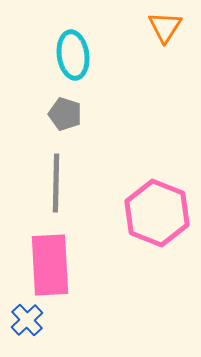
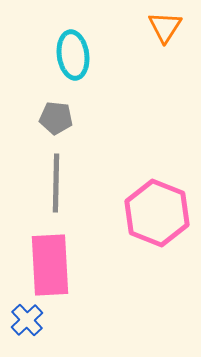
gray pentagon: moved 9 px left, 4 px down; rotated 12 degrees counterclockwise
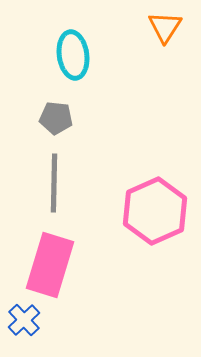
gray line: moved 2 px left
pink hexagon: moved 2 px left, 2 px up; rotated 14 degrees clockwise
pink rectangle: rotated 20 degrees clockwise
blue cross: moved 3 px left
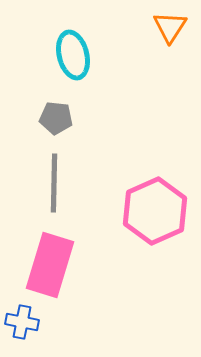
orange triangle: moved 5 px right
cyan ellipse: rotated 6 degrees counterclockwise
blue cross: moved 2 px left, 2 px down; rotated 36 degrees counterclockwise
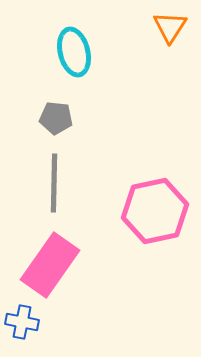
cyan ellipse: moved 1 px right, 3 px up
pink hexagon: rotated 12 degrees clockwise
pink rectangle: rotated 18 degrees clockwise
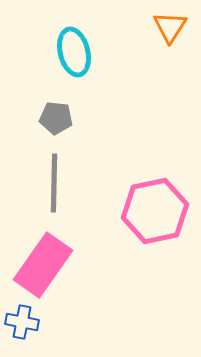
pink rectangle: moved 7 px left
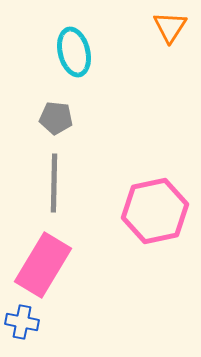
pink rectangle: rotated 4 degrees counterclockwise
